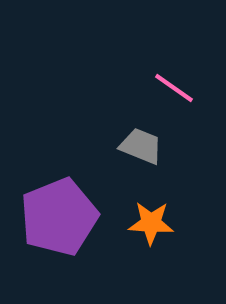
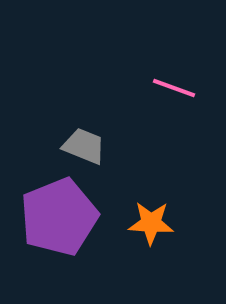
pink line: rotated 15 degrees counterclockwise
gray trapezoid: moved 57 px left
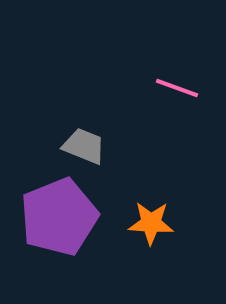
pink line: moved 3 px right
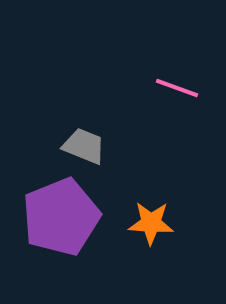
purple pentagon: moved 2 px right
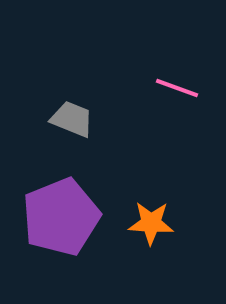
gray trapezoid: moved 12 px left, 27 px up
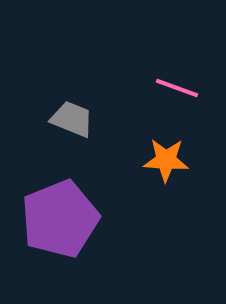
purple pentagon: moved 1 px left, 2 px down
orange star: moved 15 px right, 63 px up
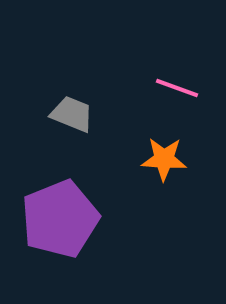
gray trapezoid: moved 5 px up
orange star: moved 2 px left, 1 px up
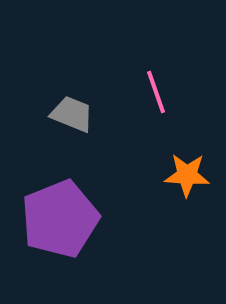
pink line: moved 21 px left, 4 px down; rotated 51 degrees clockwise
orange star: moved 23 px right, 16 px down
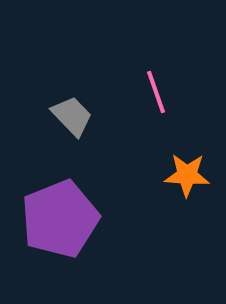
gray trapezoid: moved 2 px down; rotated 24 degrees clockwise
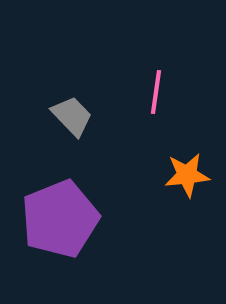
pink line: rotated 27 degrees clockwise
orange star: rotated 9 degrees counterclockwise
